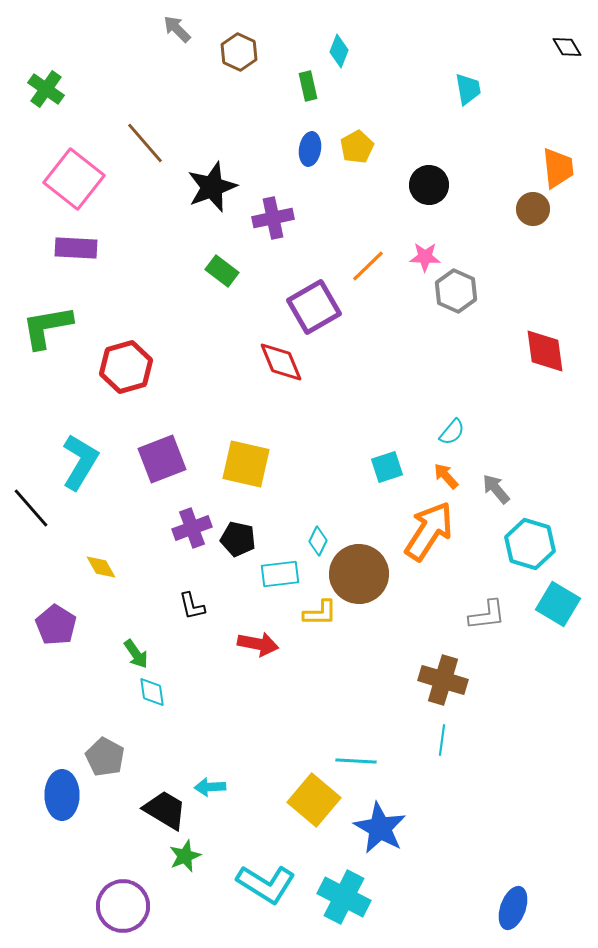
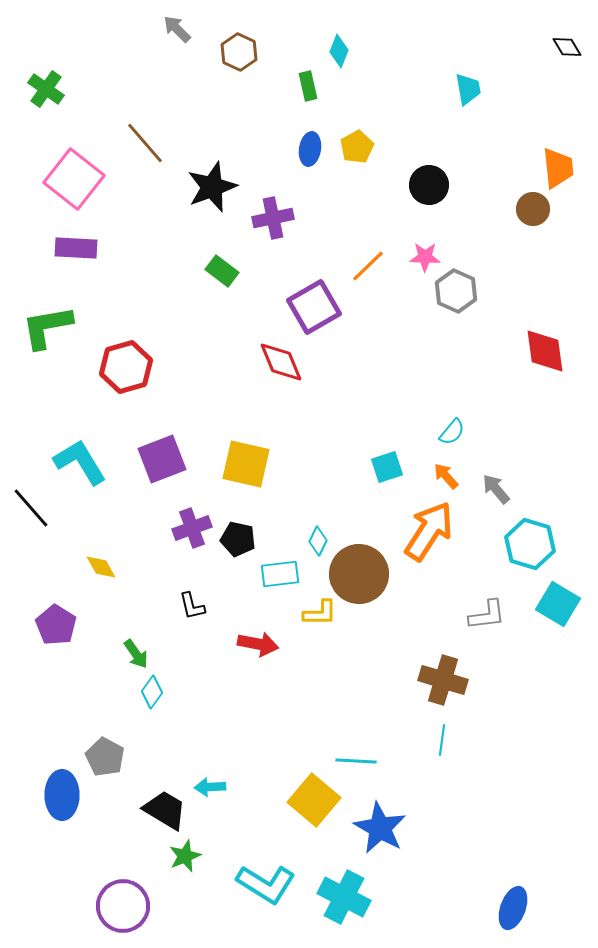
cyan L-shape at (80, 462): rotated 62 degrees counterclockwise
cyan diamond at (152, 692): rotated 44 degrees clockwise
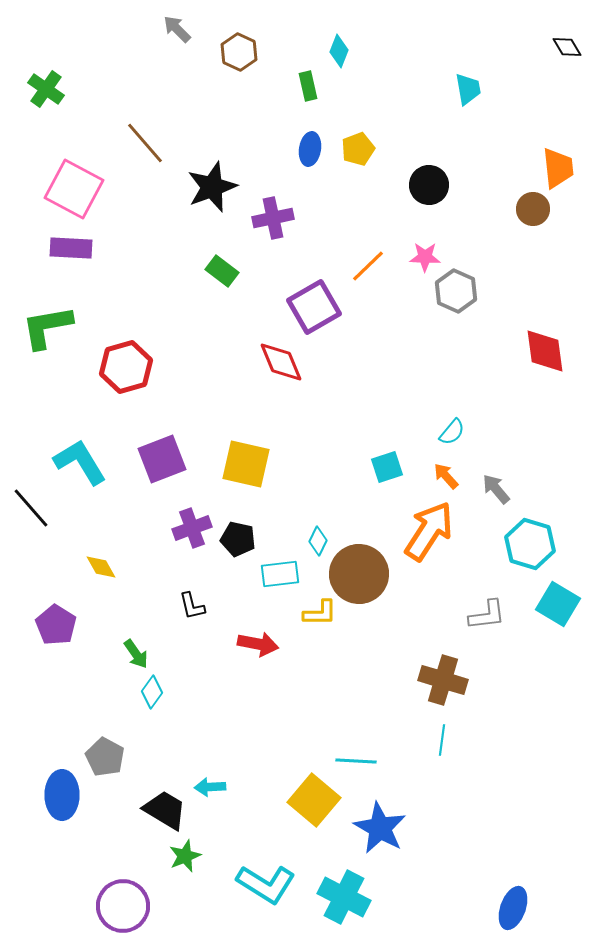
yellow pentagon at (357, 147): moved 1 px right, 2 px down; rotated 8 degrees clockwise
pink square at (74, 179): moved 10 px down; rotated 10 degrees counterclockwise
purple rectangle at (76, 248): moved 5 px left
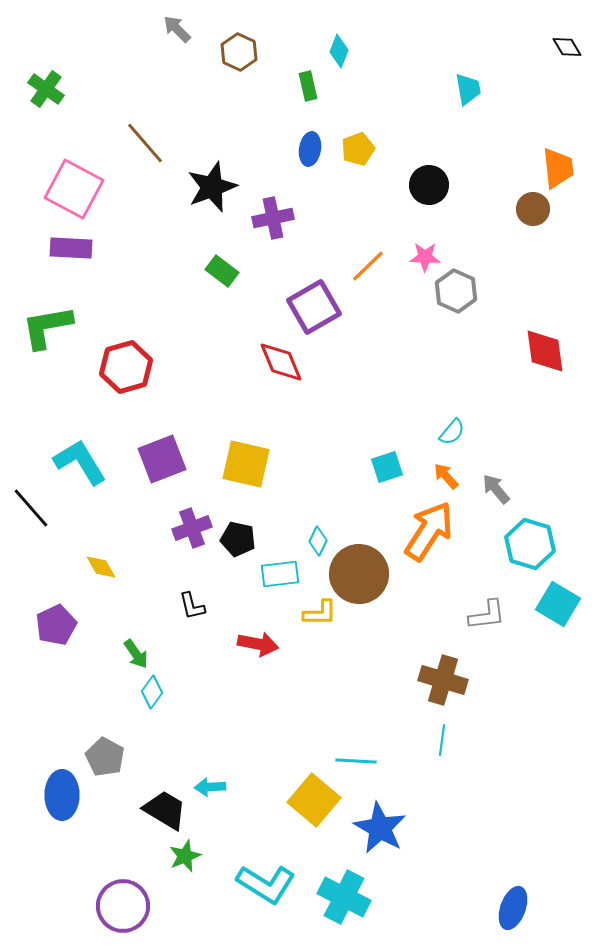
purple pentagon at (56, 625): rotated 15 degrees clockwise
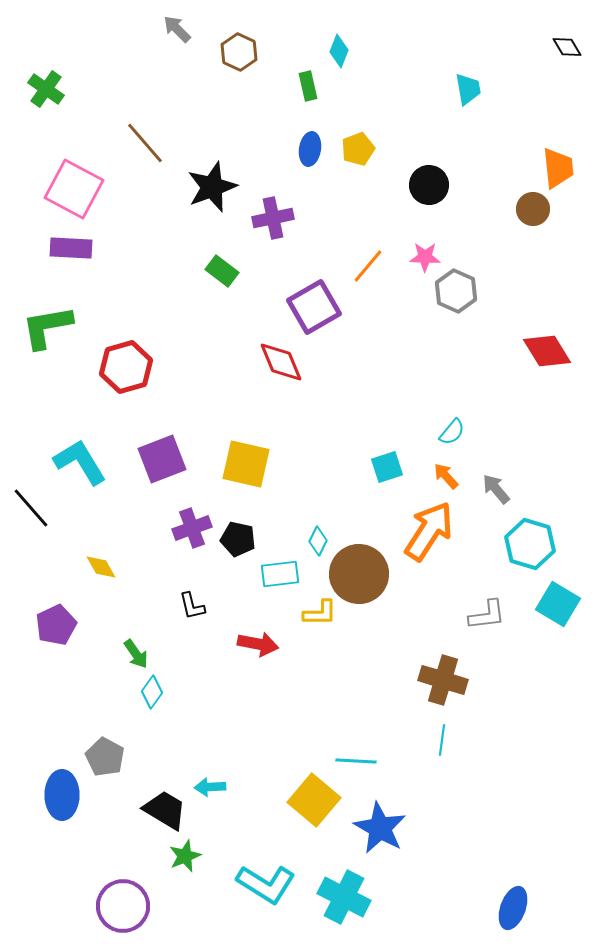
orange line at (368, 266): rotated 6 degrees counterclockwise
red diamond at (545, 351): moved 2 px right; rotated 24 degrees counterclockwise
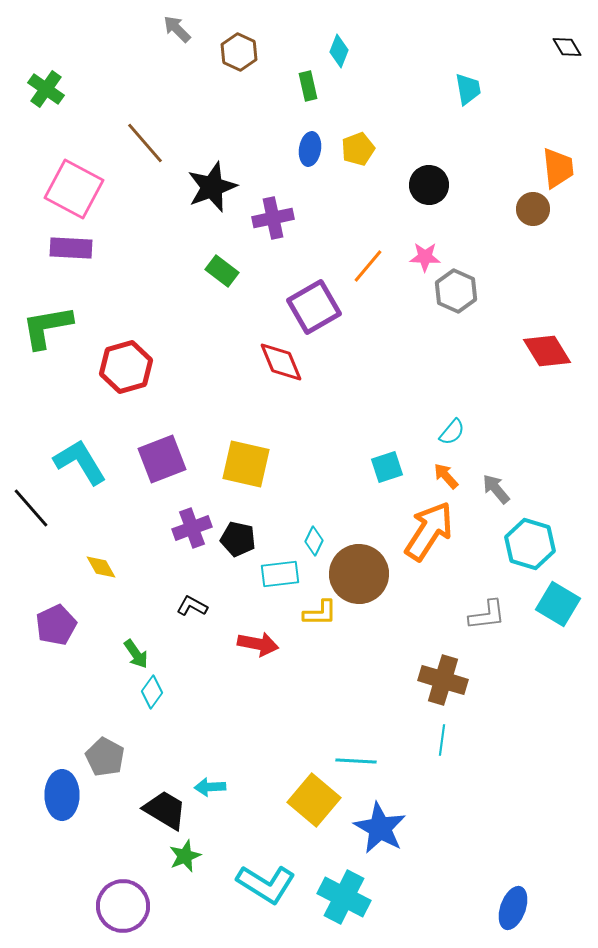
cyan diamond at (318, 541): moved 4 px left
black L-shape at (192, 606): rotated 132 degrees clockwise
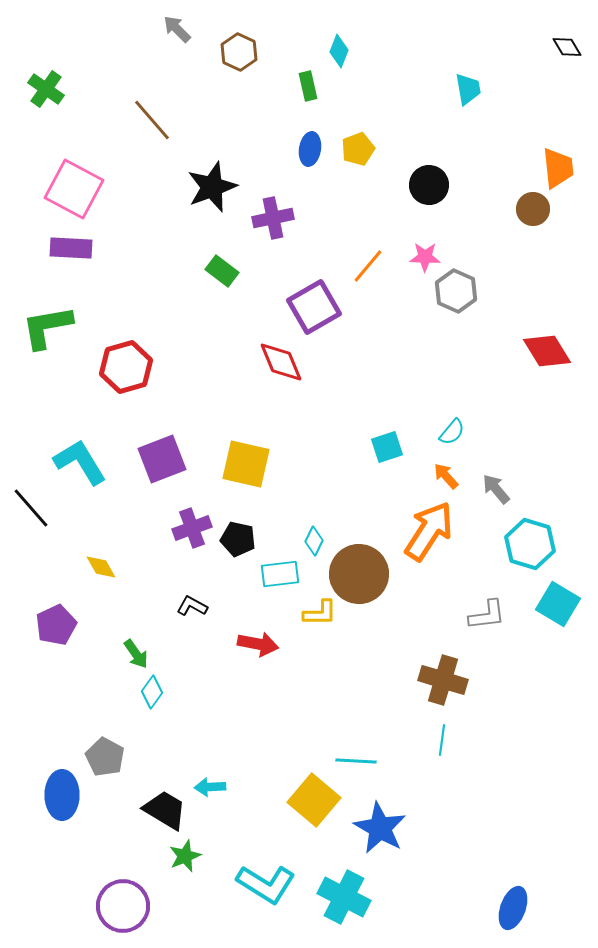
brown line at (145, 143): moved 7 px right, 23 px up
cyan square at (387, 467): moved 20 px up
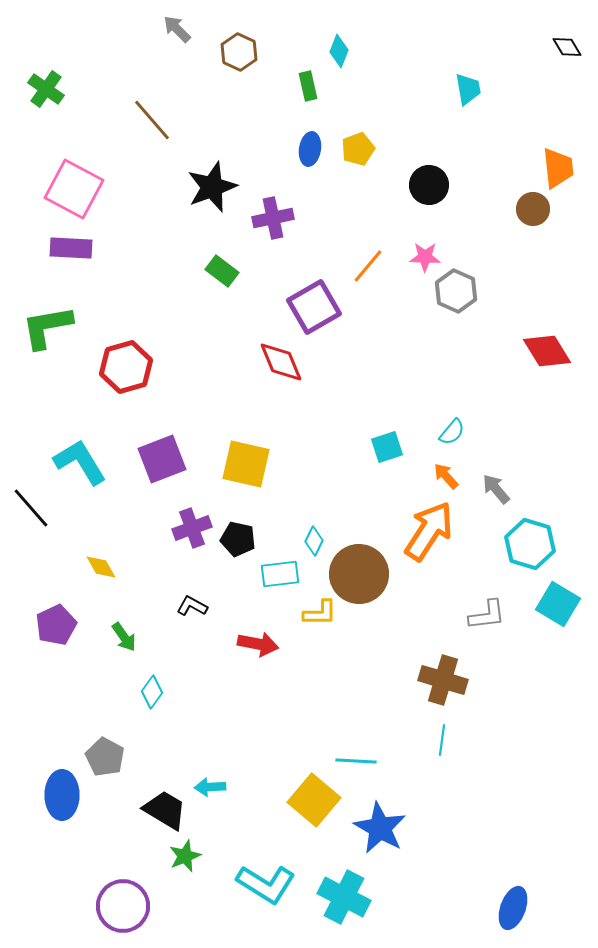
green arrow at (136, 654): moved 12 px left, 17 px up
